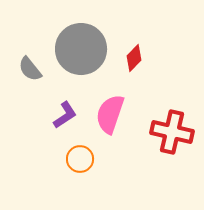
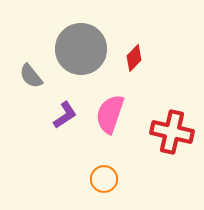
gray semicircle: moved 1 px right, 7 px down
orange circle: moved 24 px right, 20 px down
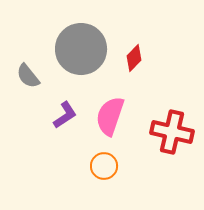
gray semicircle: moved 3 px left
pink semicircle: moved 2 px down
orange circle: moved 13 px up
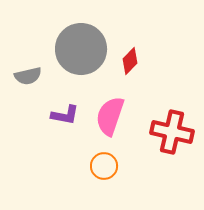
red diamond: moved 4 px left, 3 px down
gray semicircle: rotated 64 degrees counterclockwise
purple L-shape: rotated 44 degrees clockwise
